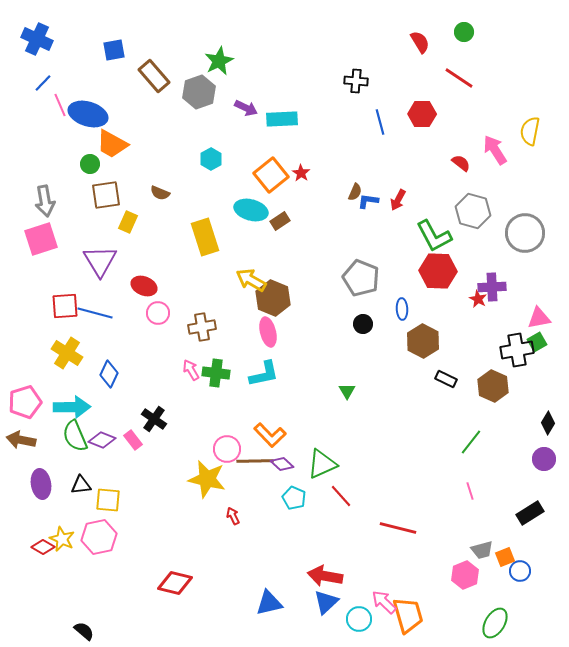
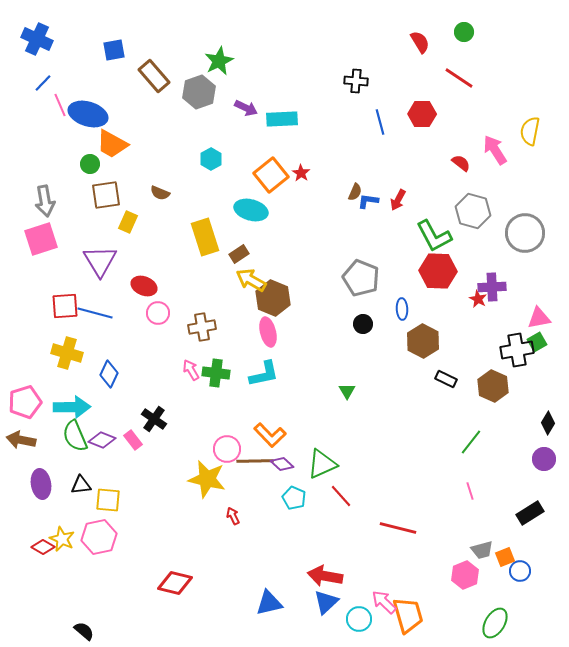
brown rectangle at (280, 221): moved 41 px left, 33 px down
yellow cross at (67, 353): rotated 16 degrees counterclockwise
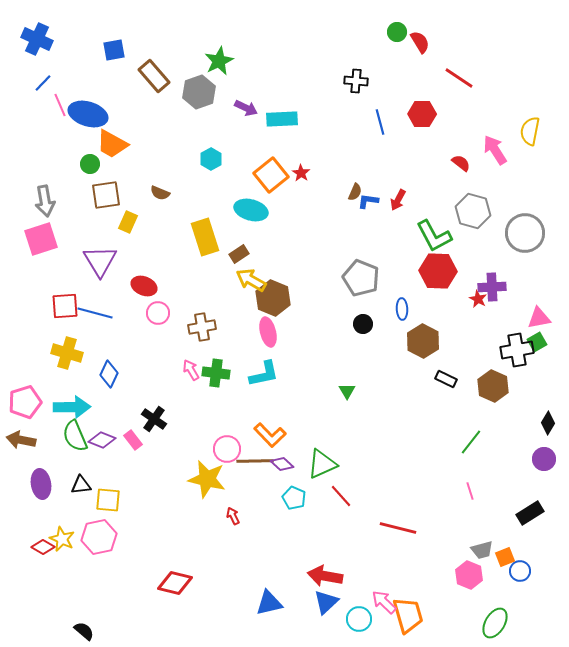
green circle at (464, 32): moved 67 px left
pink hexagon at (465, 575): moved 4 px right; rotated 16 degrees counterclockwise
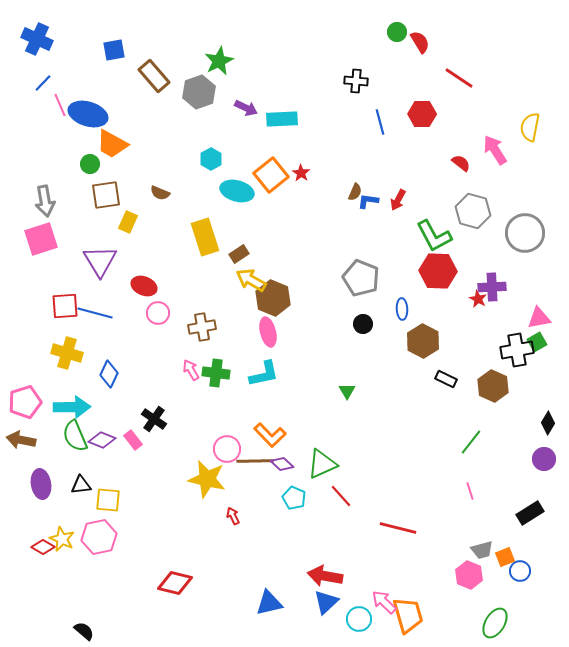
yellow semicircle at (530, 131): moved 4 px up
cyan ellipse at (251, 210): moved 14 px left, 19 px up
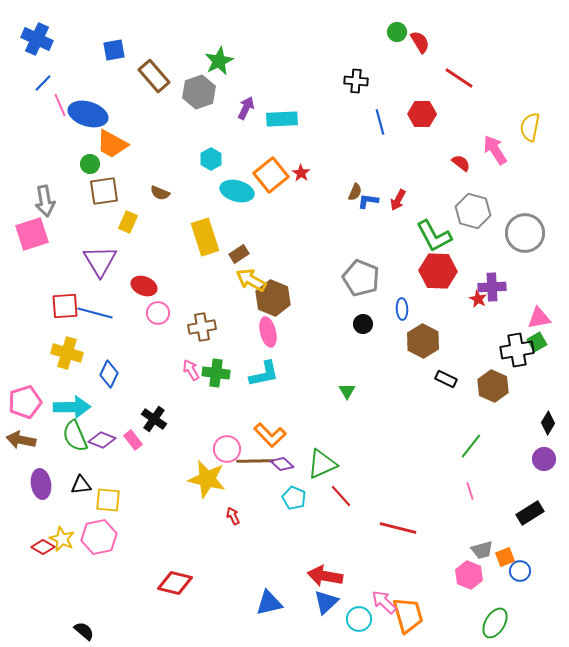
purple arrow at (246, 108): rotated 90 degrees counterclockwise
brown square at (106, 195): moved 2 px left, 4 px up
pink square at (41, 239): moved 9 px left, 5 px up
green line at (471, 442): moved 4 px down
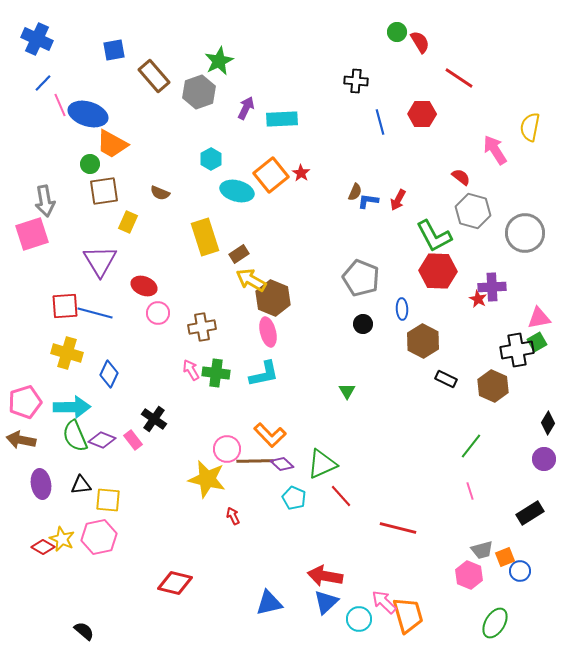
red semicircle at (461, 163): moved 14 px down
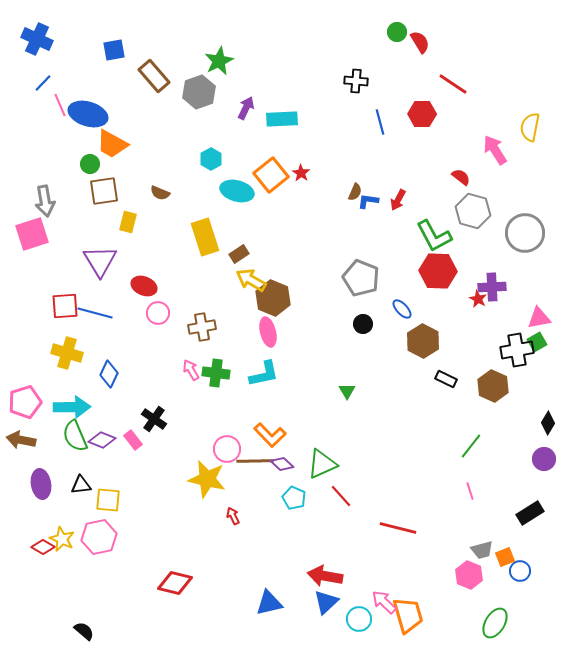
red line at (459, 78): moved 6 px left, 6 px down
yellow rectangle at (128, 222): rotated 10 degrees counterclockwise
blue ellipse at (402, 309): rotated 40 degrees counterclockwise
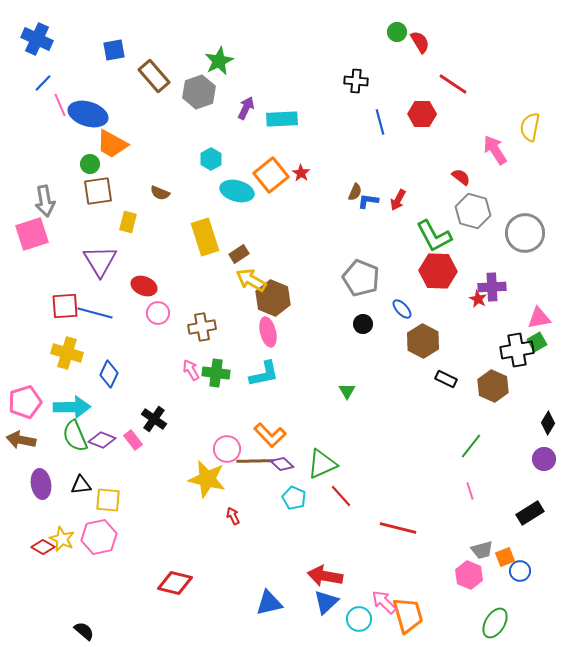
brown square at (104, 191): moved 6 px left
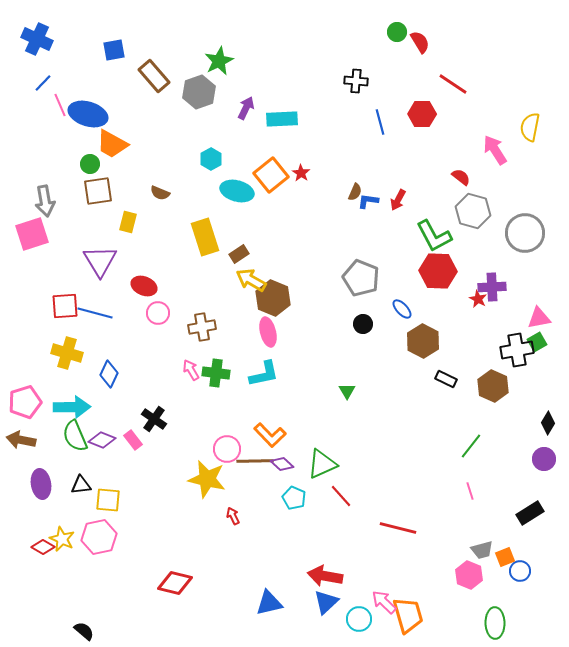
green ellipse at (495, 623): rotated 32 degrees counterclockwise
